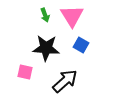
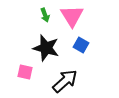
black star: rotated 12 degrees clockwise
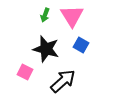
green arrow: rotated 40 degrees clockwise
black star: moved 1 px down
pink square: rotated 14 degrees clockwise
black arrow: moved 2 px left
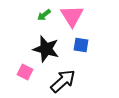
green arrow: moved 1 px left; rotated 32 degrees clockwise
blue square: rotated 21 degrees counterclockwise
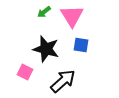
green arrow: moved 3 px up
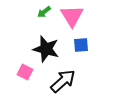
blue square: rotated 14 degrees counterclockwise
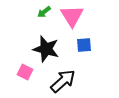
blue square: moved 3 px right
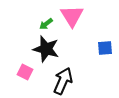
green arrow: moved 2 px right, 12 px down
blue square: moved 21 px right, 3 px down
black arrow: rotated 24 degrees counterclockwise
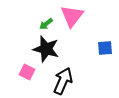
pink triangle: rotated 10 degrees clockwise
pink square: moved 2 px right
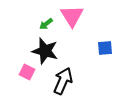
pink triangle: rotated 10 degrees counterclockwise
black star: moved 1 px left, 2 px down
